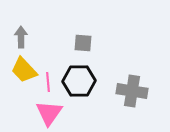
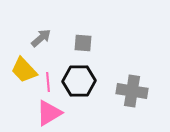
gray arrow: moved 20 px right, 1 px down; rotated 50 degrees clockwise
pink triangle: rotated 24 degrees clockwise
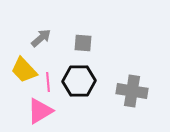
pink triangle: moved 9 px left, 2 px up
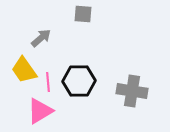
gray square: moved 29 px up
yellow trapezoid: rotated 8 degrees clockwise
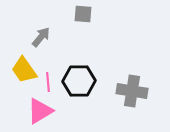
gray arrow: moved 1 px up; rotated 10 degrees counterclockwise
